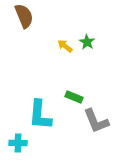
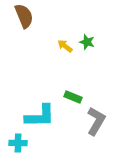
green star: rotated 14 degrees counterclockwise
green rectangle: moved 1 px left
cyan L-shape: moved 1 px down; rotated 96 degrees counterclockwise
gray L-shape: rotated 128 degrees counterclockwise
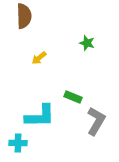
brown semicircle: rotated 20 degrees clockwise
green star: moved 1 px down
yellow arrow: moved 26 px left, 12 px down; rotated 77 degrees counterclockwise
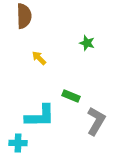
yellow arrow: rotated 84 degrees clockwise
green rectangle: moved 2 px left, 1 px up
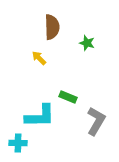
brown semicircle: moved 28 px right, 11 px down
green rectangle: moved 3 px left, 1 px down
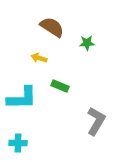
brown semicircle: rotated 55 degrees counterclockwise
green star: rotated 21 degrees counterclockwise
yellow arrow: rotated 28 degrees counterclockwise
green rectangle: moved 8 px left, 11 px up
cyan L-shape: moved 18 px left, 18 px up
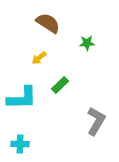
brown semicircle: moved 4 px left, 4 px up
yellow arrow: rotated 56 degrees counterclockwise
green rectangle: moved 1 px up; rotated 66 degrees counterclockwise
cyan cross: moved 2 px right, 1 px down
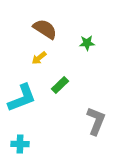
brown semicircle: moved 3 px left, 6 px down
cyan L-shape: rotated 20 degrees counterclockwise
gray L-shape: rotated 8 degrees counterclockwise
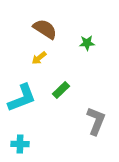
green rectangle: moved 1 px right, 5 px down
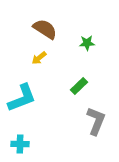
green rectangle: moved 18 px right, 4 px up
